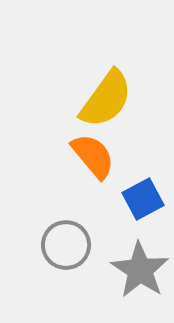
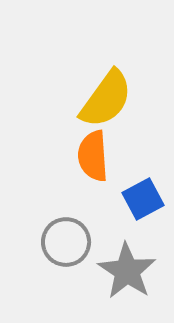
orange semicircle: rotated 144 degrees counterclockwise
gray circle: moved 3 px up
gray star: moved 13 px left, 1 px down
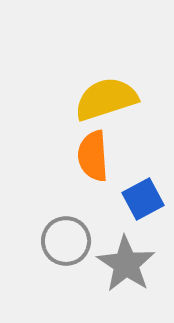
yellow semicircle: rotated 144 degrees counterclockwise
gray circle: moved 1 px up
gray star: moved 1 px left, 7 px up
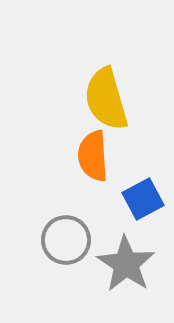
yellow semicircle: rotated 88 degrees counterclockwise
gray circle: moved 1 px up
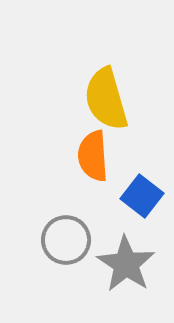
blue square: moved 1 px left, 3 px up; rotated 24 degrees counterclockwise
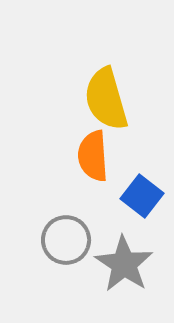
gray star: moved 2 px left
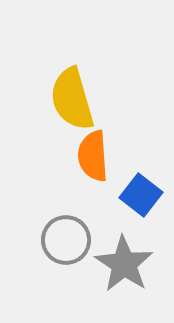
yellow semicircle: moved 34 px left
blue square: moved 1 px left, 1 px up
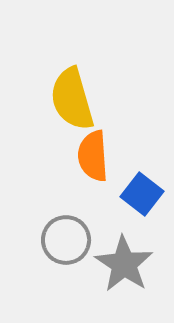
blue square: moved 1 px right, 1 px up
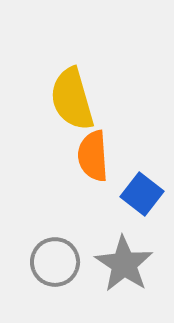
gray circle: moved 11 px left, 22 px down
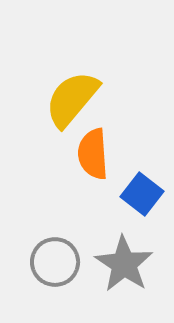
yellow semicircle: rotated 56 degrees clockwise
orange semicircle: moved 2 px up
